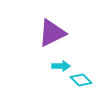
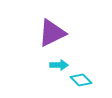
cyan arrow: moved 2 px left, 1 px up
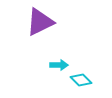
purple triangle: moved 12 px left, 11 px up
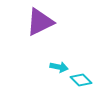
cyan arrow: moved 2 px down; rotated 12 degrees clockwise
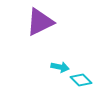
cyan arrow: moved 1 px right
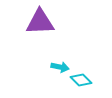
purple triangle: rotated 24 degrees clockwise
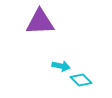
cyan arrow: moved 1 px right, 1 px up
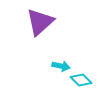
purple triangle: rotated 40 degrees counterclockwise
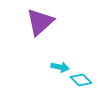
cyan arrow: moved 1 px left, 1 px down
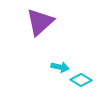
cyan diamond: rotated 15 degrees counterclockwise
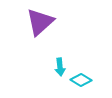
cyan arrow: rotated 72 degrees clockwise
